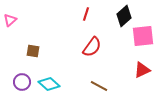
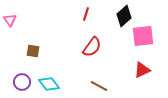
pink triangle: rotated 24 degrees counterclockwise
cyan diamond: rotated 10 degrees clockwise
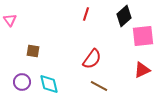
red semicircle: moved 12 px down
cyan diamond: rotated 25 degrees clockwise
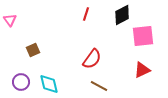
black diamond: moved 2 px left, 1 px up; rotated 15 degrees clockwise
brown square: moved 1 px up; rotated 32 degrees counterclockwise
purple circle: moved 1 px left
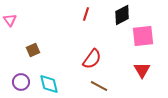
red triangle: rotated 36 degrees counterclockwise
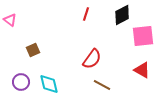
pink triangle: rotated 16 degrees counterclockwise
red triangle: rotated 30 degrees counterclockwise
brown line: moved 3 px right, 1 px up
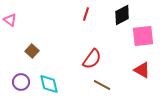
brown square: moved 1 px left, 1 px down; rotated 24 degrees counterclockwise
